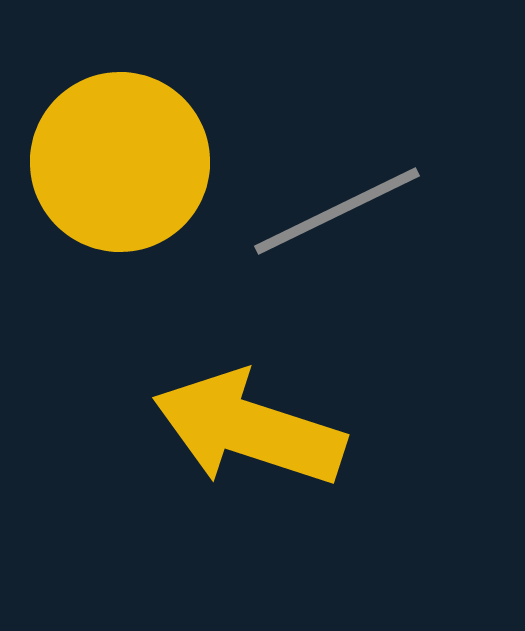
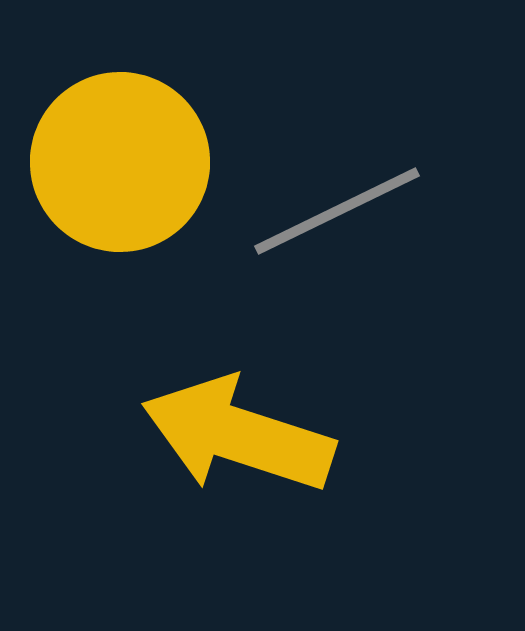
yellow arrow: moved 11 px left, 6 px down
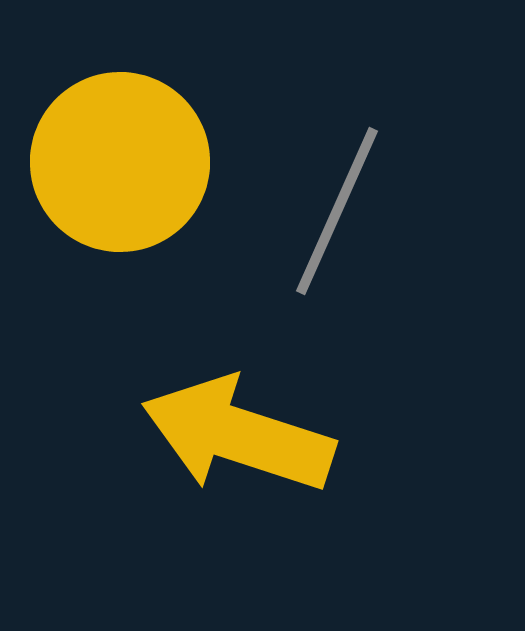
gray line: rotated 40 degrees counterclockwise
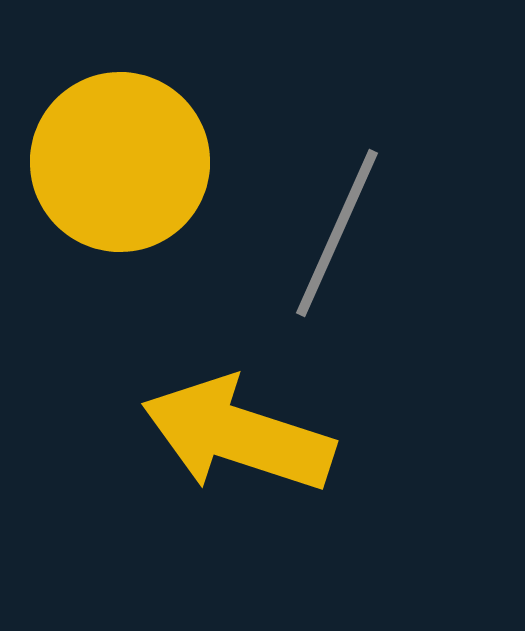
gray line: moved 22 px down
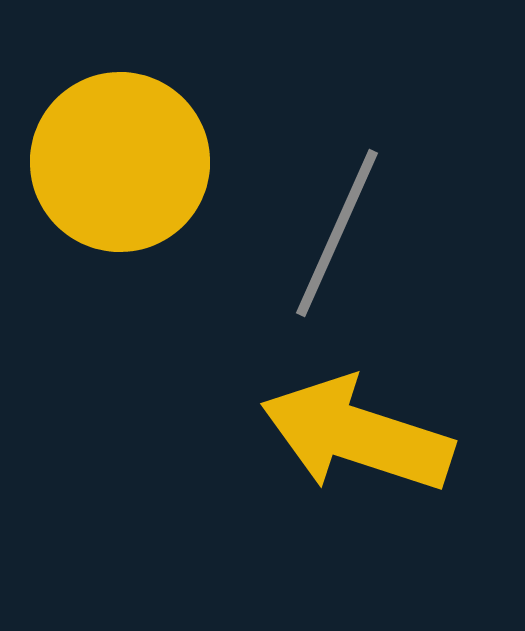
yellow arrow: moved 119 px right
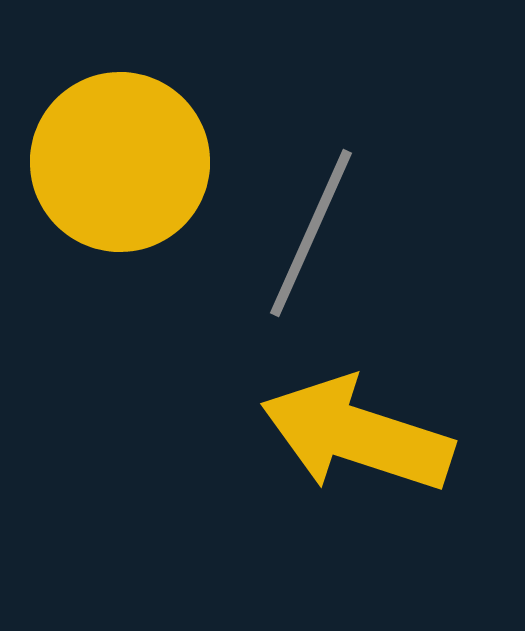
gray line: moved 26 px left
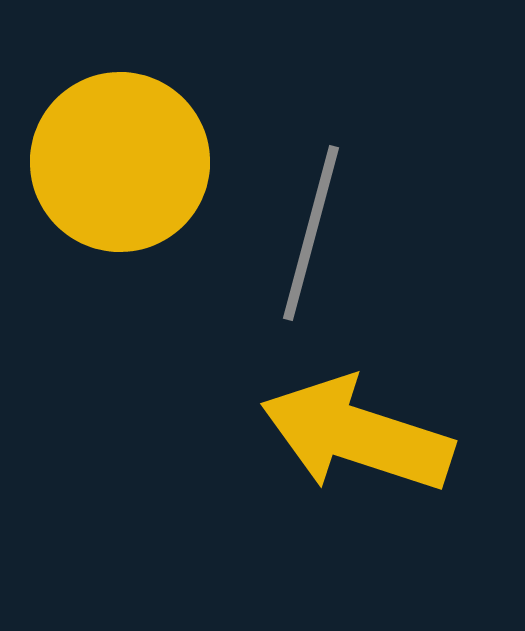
gray line: rotated 9 degrees counterclockwise
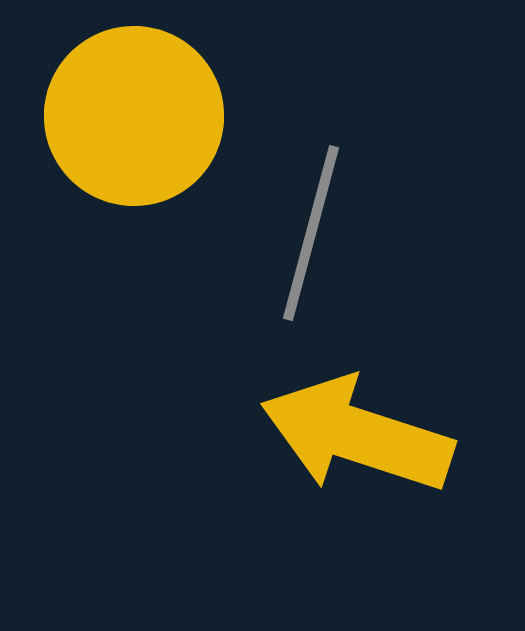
yellow circle: moved 14 px right, 46 px up
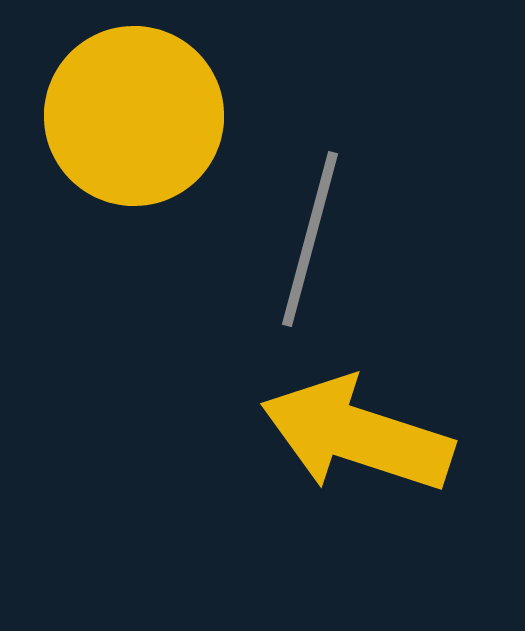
gray line: moved 1 px left, 6 px down
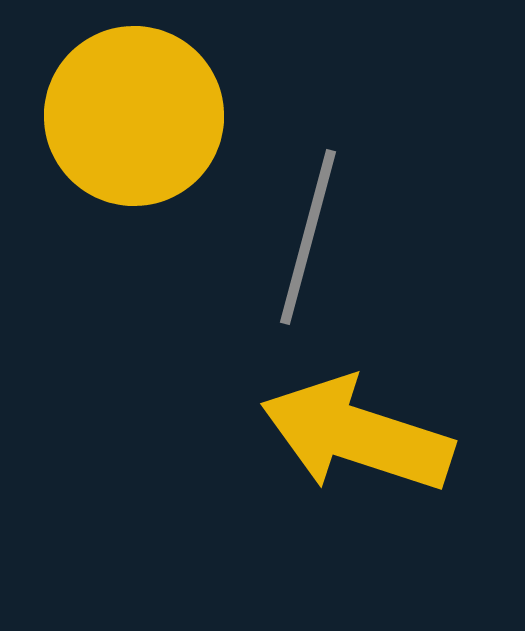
gray line: moved 2 px left, 2 px up
